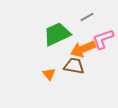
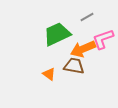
orange triangle: rotated 16 degrees counterclockwise
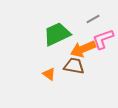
gray line: moved 6 px right, 2 px down
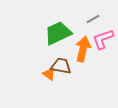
green trapezoid: moved 1 px right, 1 px up
orange arrow: rotated 125 degrees clockwise
brown trapezoid: moved 13 px left
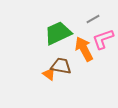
orange arrow: moved 1 px right; rotated 40 degrees counterclockwise
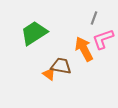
gray line: moved 1 px right, 1 px up; rotated 40 degrees counterclockwise
green trapezoid: moved 24 px left; rotated 8 degrees counterclockwise
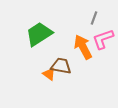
green trapezoid: moved 5 px right, 1 px down
orange arrow: moved 1 px left, 2 px up
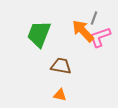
green trapezoid: rotated 36 degrees counterclockwise
pink L-shape: moved 3 px left, 2 px up
orange arrow: moved 16 px up; rotated 15 degrees counterclockwise
orange triangle: moved 11 px right, 21 px down; rotated 24 degrees counterclockwise
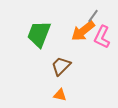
gray line: moved 1 px left, 2 px up; rotated 16 degrees clockwise
orange arrow: rotated 85 degrees counterclockwise
pink L-shape: moved 2 px right; rotated 45 degrees counterclockwise
brown trapezoid: rotated 55 degrees counterclockwise
